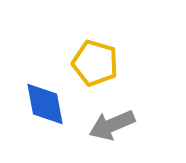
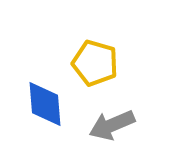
blue diamond: rotated 6 degrees clockwise
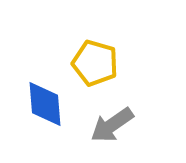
gray arrow: rotated 12 degrees counterclockwise
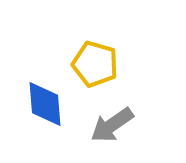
yellow pentagon: moved 1 px down
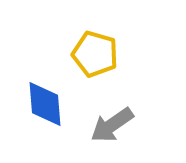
yellow pentagon: moved 10 px up
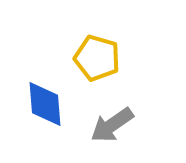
yellow pentagon: moved 2 px right, 4 px down
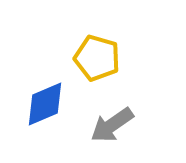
blue diamond: rotated 72 degrees clockwise
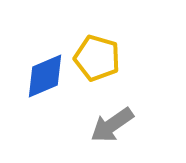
blue diamond: moved 28 px up
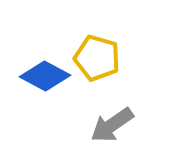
blue diamond: rotated 51 degrees clockwise
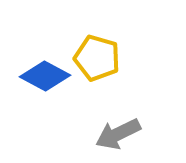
gray arrow: moved 6 px right, 9 px down; rotated 9 degrees clockwise
